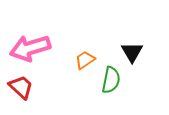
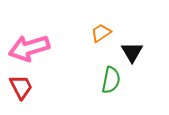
pink arrow: moved 1 px left
orange trapezoid: moved 16 px right, 27 px up
red trapezoid: rotated 20 degrees clockwise
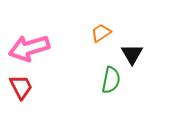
black triangle: moved 2 px down
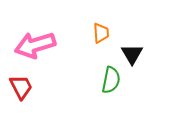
orange trapezoid: rotated 120 degrees clockwise
pink arrow: moved 6 px right, 3 px up
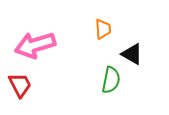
orange trapezoid: moved 2 px right, 4 px up
black triangle: rotated 30 degrees counterclockwise
red trapezoid: moved 1 px left, 2 px up
